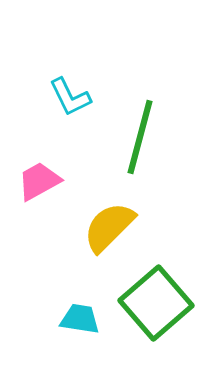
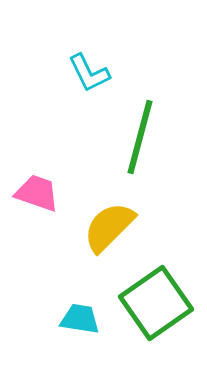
cyan L-shape: moved 19 px right, 24 px up
pink trapezoid: moved 2 px left, 12 px down; rotated 48 degrees clockwise
green square: rotated 6 degrees clockwise
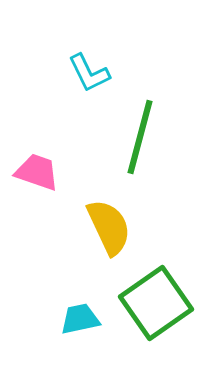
pink trapezoid: moved 21 px up
yellow semicircle: rotated 110 degrees clockwise
cyan trapezoid: rotated 21 degrees counterclockwise
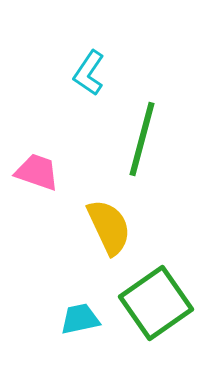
cyan L-shape: rotated 60 degrees clockwise
green line: moved 2 px right, 2 px down
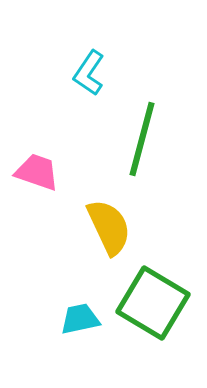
green square: moved 3 px left; rotated 24 degrees counterclockwise
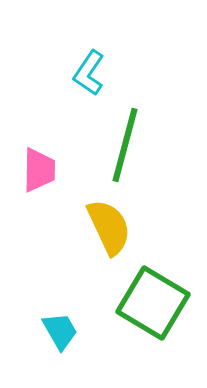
green line: moved 17 px left, 6 px down
pink trapezoid: moved 2 px right, 2 px up; rotated 72 degrees clockwise
cyan trapezoid: moved 20 px left, 12 px down; rotated 72 degrees clockwise
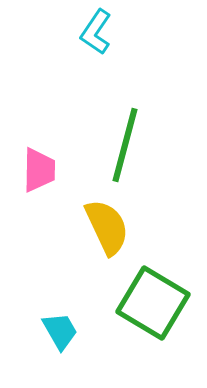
cyan L-shape: moved 7 px right, 41 px up
yellow semicircle: moved 2 px left
